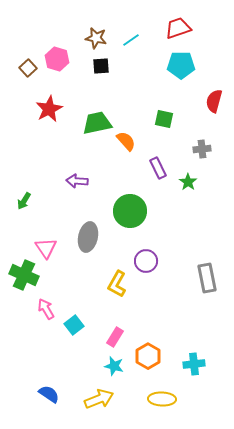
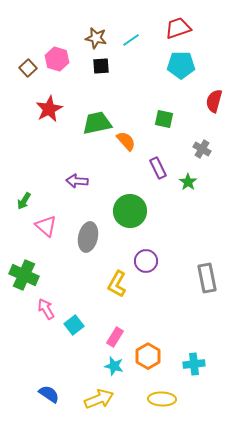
gray cross: rotated 36 degrees clockwise
pink triangle: moved 22 px up; rotated 15 degrees counterclockwise
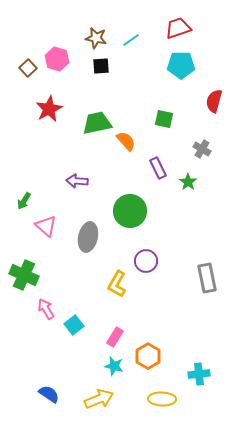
cyan cross: moved 5 px right, 10 px down
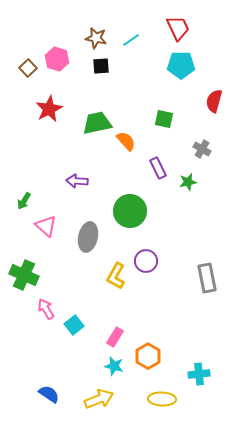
red trapezoid: rotated 84 degrees clockwise
green star: rotated 24 degrees clockwise
yellow L-shape: moved 1 px left, 8 px up
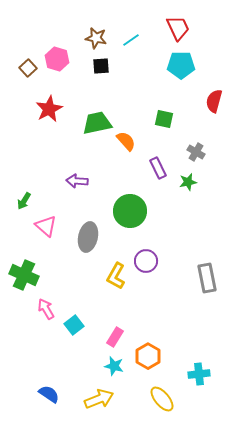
gray cross: moved 6 px left, 3 px down
yellow ellipse: rotated 48 degrees clockwise
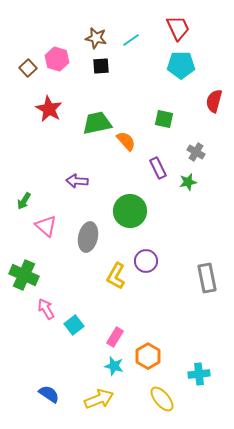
red star: rotated 16 degrees counterclockwise
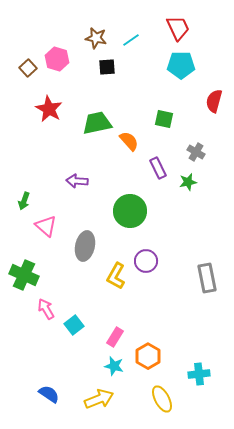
black square: moved 6 px right, 1 px down
orange semicircle: moved 3 px right
green arrow: rotated 12 degrees counterclockwise
gray ellipse: moved 3 px left, 9 px down
yellow ellipse: rotated 12 degrees clockwise
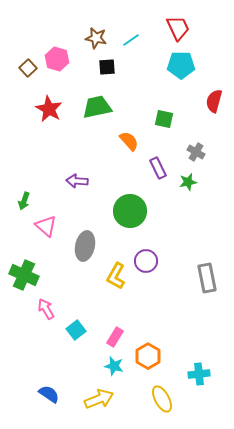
green trapezoid: moved 16 px up
cyan square: moved 2 px right, 5 px down
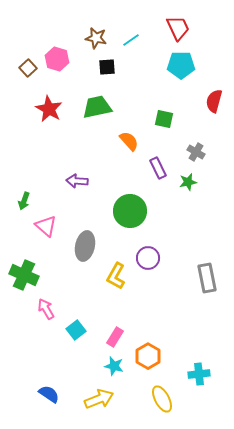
purple circle: moved 2 px right, 3 px up
